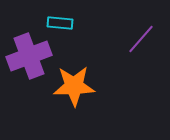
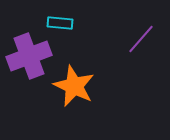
orange star: rotated 27 degrees clockwise
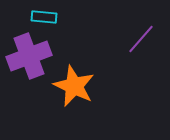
cyan rectangle: moved 16 px left, 6 px up
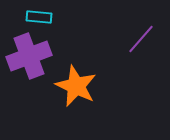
cyan rectangle: moved 5 px left
orange star: moved 2 px right
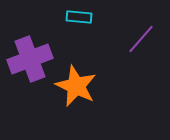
cyan rectangle: moved 40 px right
purple cross: moved 1 px right, 3 px down
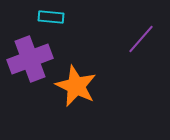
cyan rectangle: moved 28 px left
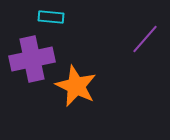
purple line: moved 4 px right
purple cross: moved 2 px right; rotated 9 degrees clockwise
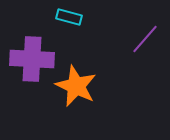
cyan rectangle: moved 18 px right; rotated 10 degrees clockwise
purple cross: rotated 15 degrees clockwise
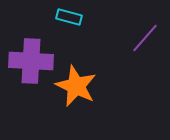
purple line: moved 1 px up
purple cross: moved 1 px left, 2 px down
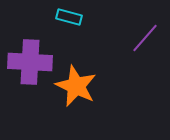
purple cross: moved 1 px left, 1 px down
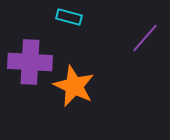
orange star: moved 2 px left
